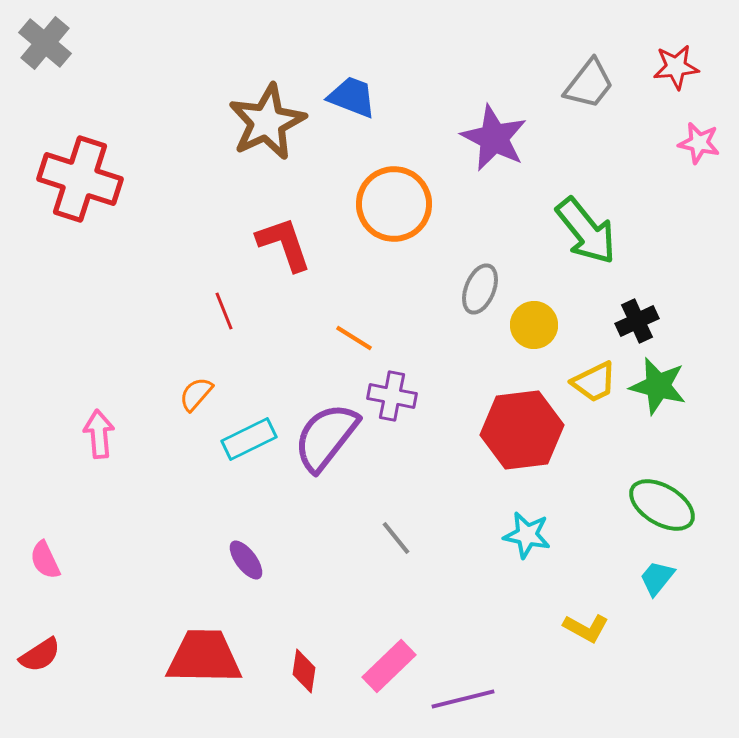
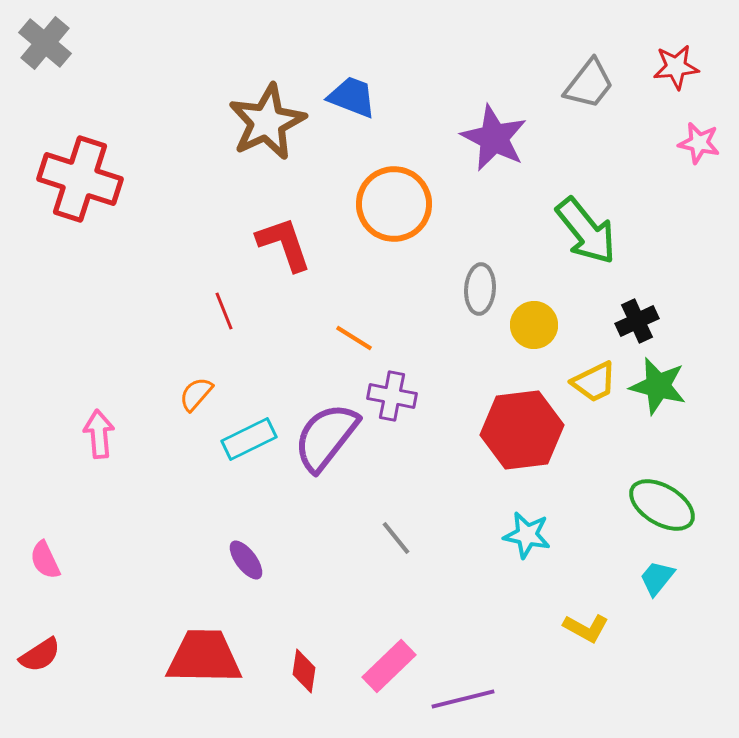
gray ellipse: rotated 18 degrees counterclockwise
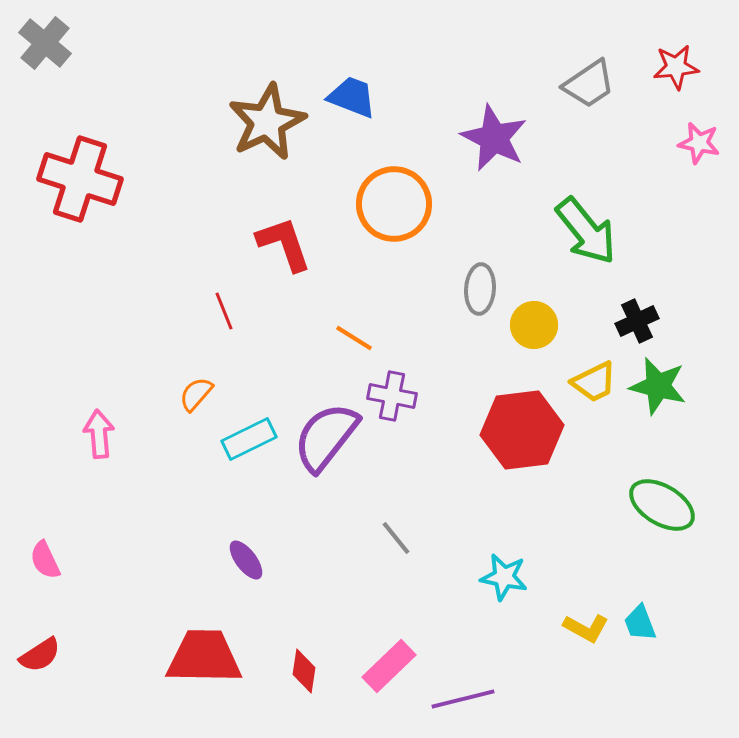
gray trapezoid: rotated 18 degrees clockwise
cyan star: moved 23 px left, 42 px down
cyan trapezoid: moved 17 px left, 45 px down; rotated 60 degrees counterclockwise
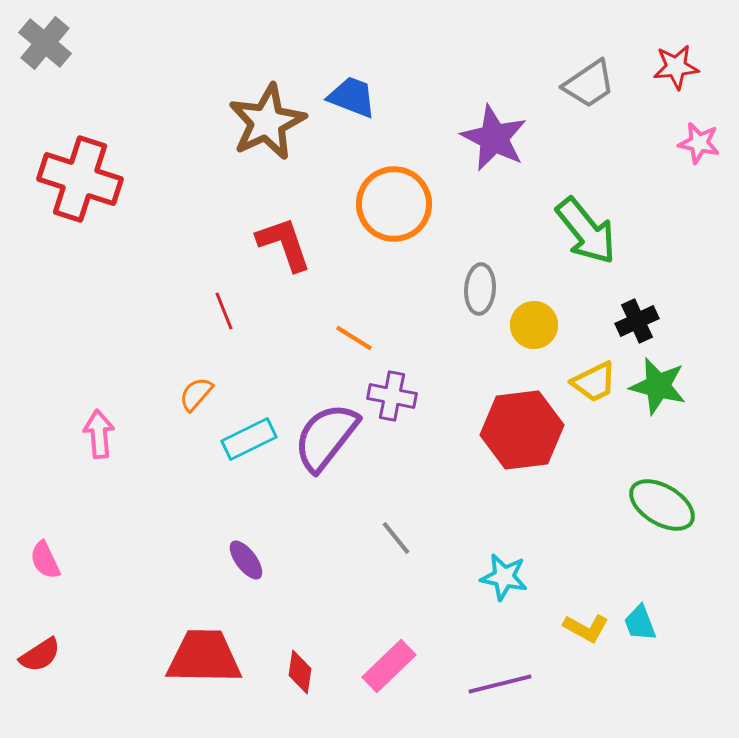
red diamond: moved 4 px left, 1 px down
purple line: moved 37 px right, 15 px up
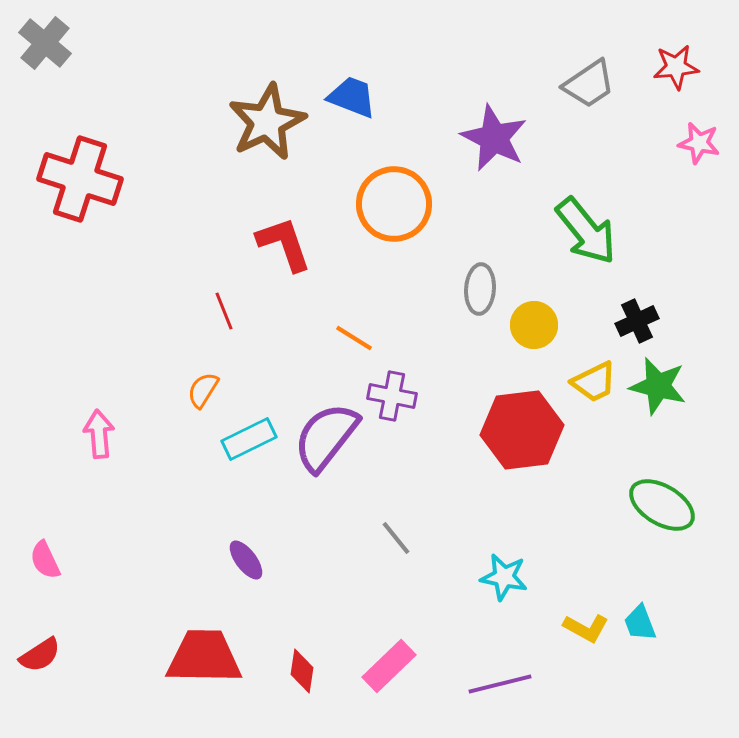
orange semicircle: moved 7 px right, 4 px up; rotated 9 degrees counterclockwise
red diamond: moved 2 px right, 1 px up
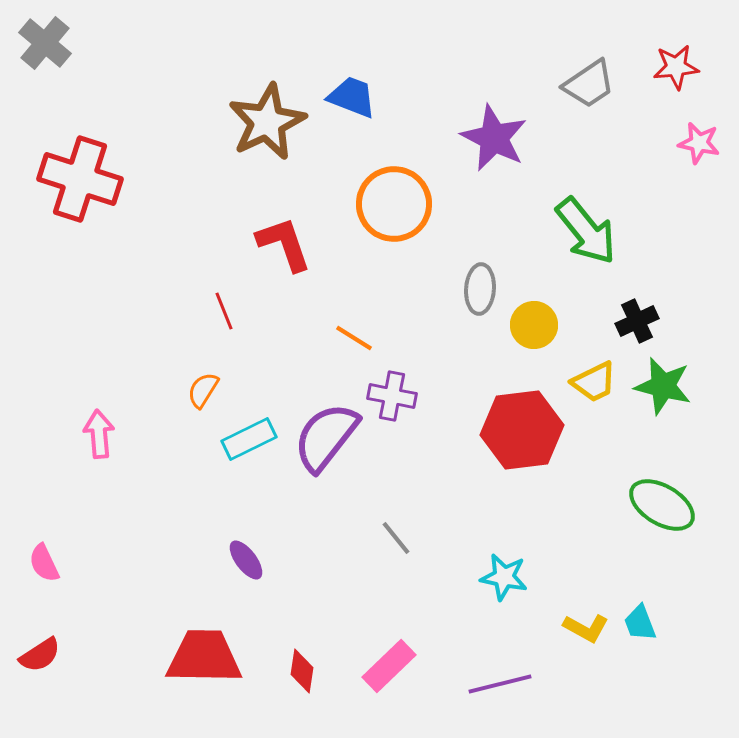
green star: moved 5 px right
pink semicircle: moved 1 px left, 3 px down
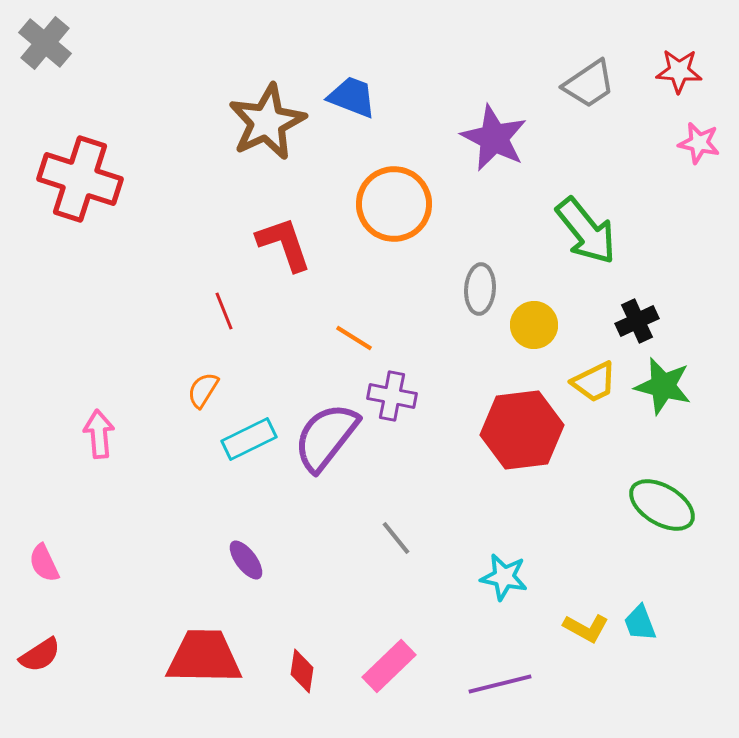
red star: moved 3 px right, 4 px down; rotated 9 degrees clockwise
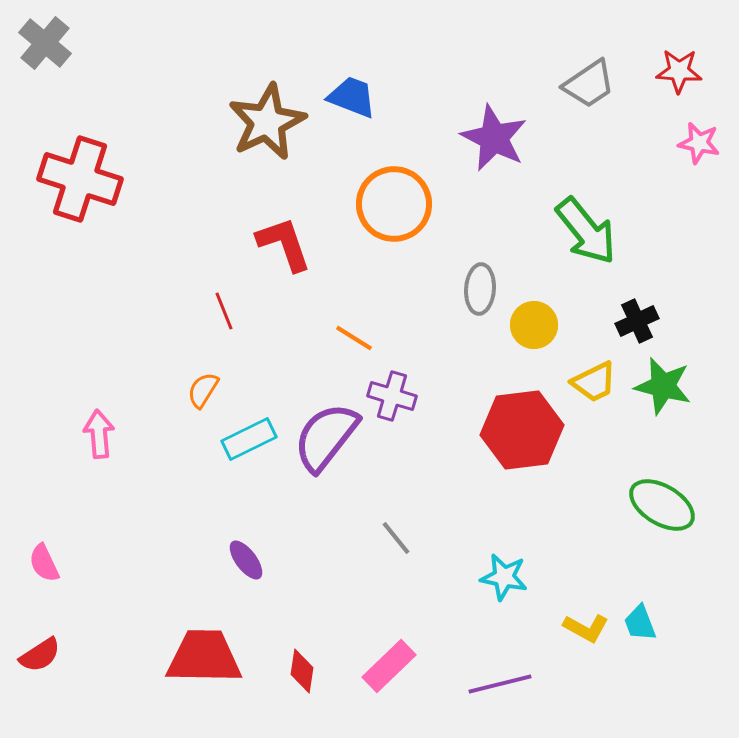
purple cross: rotated 6 degrees clockwise
